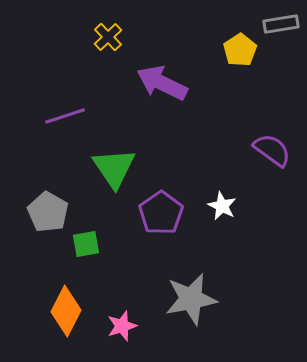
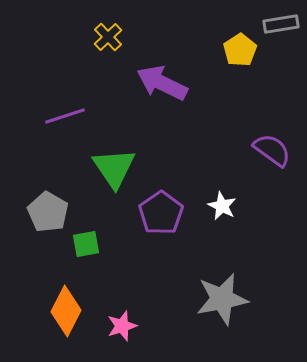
gray star: moved 31 px right
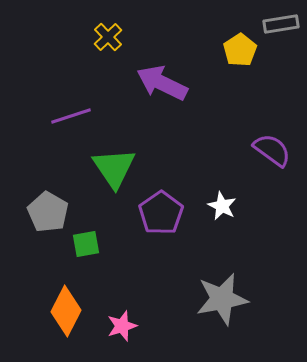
purple line: moved 6 px right
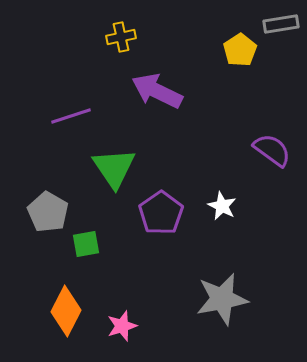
yellow cross: moved 13 px right; rotated 32 degrees clockwise
purple arrow: moved 5 px left, 8 px down
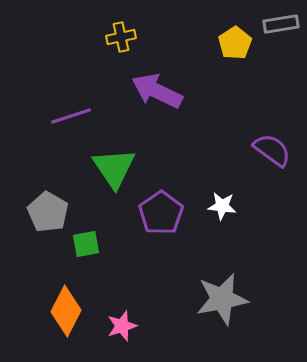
yellow pentagon: moved 5 px left, 7 px up
white star: rotated 20 degrees counterclockwise
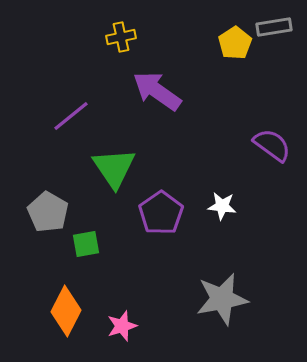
gray rectangle: moved 7 px left, 3 px down
purple arrow: rotated 9 degrees clockwise
purple line: rotated 21 degrees counterclockwise
purple semicircle: moved 5 px up
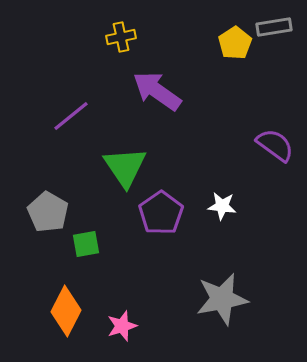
purple semicircle: moved 3 px right
green triangle: moved 11 px right, 1 px up
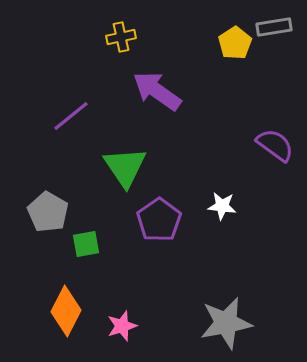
purple pentagon: moved 2 px left, 7 px down
gray star: moved 4 px right, 24 px down
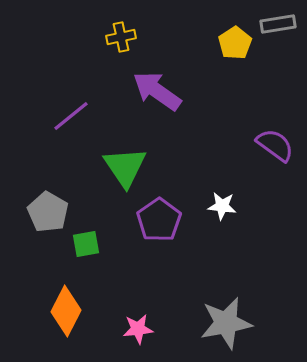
gray rectangle: moved 4 px right, 3 px up
pink star: moved 16 px right, 3 px down; rotated 12 degrees clockwise
